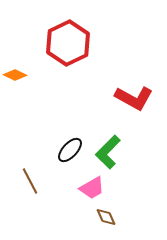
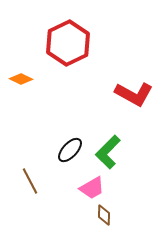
orange diamond: moved 6 px right, 4 px down
red L-shape: moved 4 px up
brown diamond: moved 2 px left, 2 px up; rotated 25 degrees clockwise
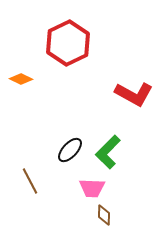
pink trapezoid: rotated 32 degrees clockwise
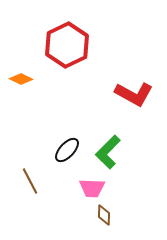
red hexagon: moved 1 px left, 2 px down
black ellipse: moved 3 px left
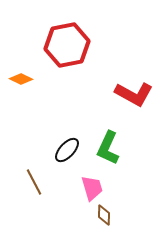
red hexagon: rotated 15 degrees clockwise
green L-shape: moved 4 px up; rotated 20 degrees counterclockwise
brown line: moved 4 px right, 1 px down
pink trapezoid: rotated 108 degrees counterclockwise
